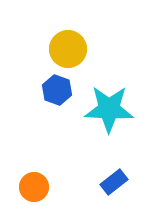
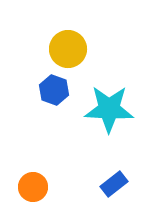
blue hexagon: moved 3 px left
blue rectangle: moved 2 px down
orange circle: moved 1 px left
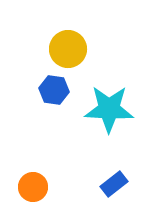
blue hexagon: rotated 12 degrees counterclockwise
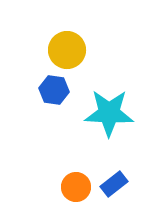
yellow circle: moved 1 px left, 1 px down
cyan star: moved 4 px down
orange circle: moved 43 px right
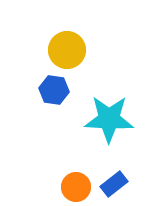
cyan star: moved 6 px down
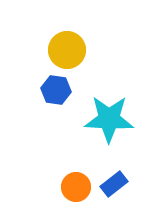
blue hexagon: moved 2 px right
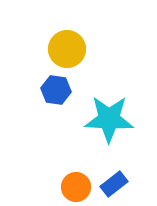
yellow circle: moved 1 px up
